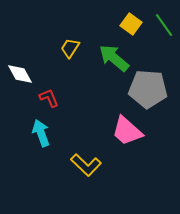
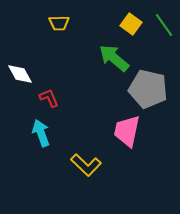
yellow trapezoid: moved 11 px left, 25 px up; rotated 125 degrees counterclockwise
gray pentagon: rotated 9 degrees clockwise
pink trapezoid: rotated 60 degrees clockwise
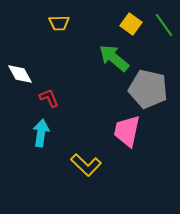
cyan arrow: rotated 28 degrees clockwise
